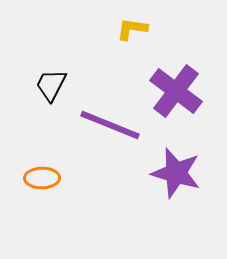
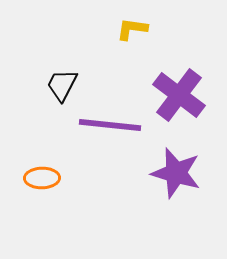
black trapezoid: moved 11 px right
purple cross: moved 3 px right, 4 px down
purple line: rotated 16 degrees counterclockwise
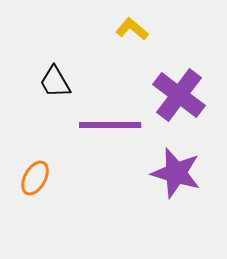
yellow L-shape: rotated 32 degrees clockwise
black trapezoid: moved 7 px left, 3 px up; rotated 57 degrees counterclockwise
purple line: rotated 6 degrees counterclockwise
orange ellipse: moved 7 px left; rotated 60 degrees counterclockwise
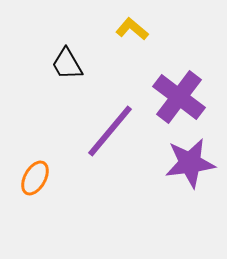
black trapezoid: moved 12 px right, 18 px up
purple cross: moved 2 px down
purple line: moved 6 px down; rotated 50 degrees counterclockwise
purple star: moved 14 px right, 10 px up; rotated 24 degrees counterclockwise
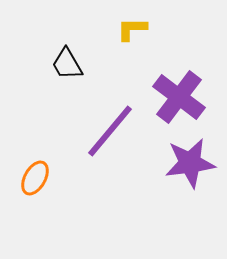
yellow L-shape: rotated 40 degrees counterclockwise
